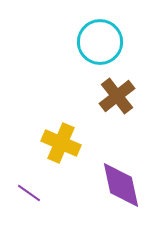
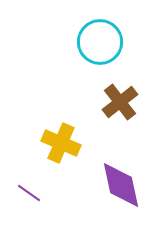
brown cross: moved 3 px right, 6 px down
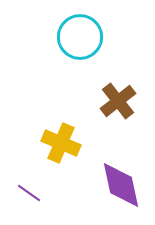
cyan circle: moved 20 px left, 5 px up
brown cross: moved 2 px left, 1 px up
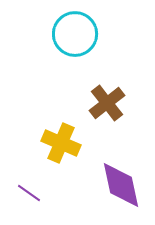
cyan circle: moved 5 px left, 3 px up
brown cross: moved 11 px left, 2 px down
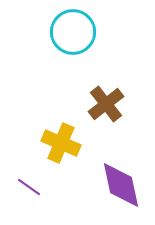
cyan circle: moved 2 px left, 2 px up
brown cross: moved 1 px left, 1 px down
purple line: moved 6 px up
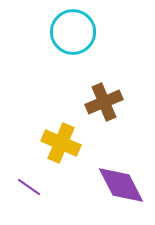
brown cross: moved 2 px left, 2 px up; rotated 15 degrees clockwise
purple diamond: rotated 15 degrees counterclockwise
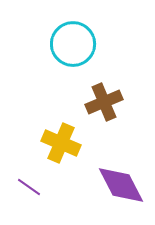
cyan circle: moved 12 px down
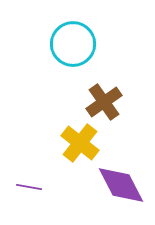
brown cross: rotated 12 degrees counterclockwise
yellow cross: moved 19 px right; rotated 15 degrees clockwise
purple line: rotated 25 degrees counterclockwise
